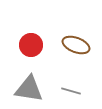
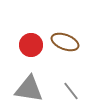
brown ellipse: moved 11 px left, 3 px up
gray line: rotated 36 degrees clockwise
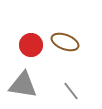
gray triangle: moved 6 px left, 4 px up
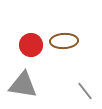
brown ellipse: moved 1 px left, 1 px up; rotated 24 degrees counterclockwise
gray line: moved 14 px right
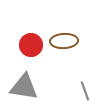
gray triangle: moved 1 px right, 2 px down
gray line: rotated 18 degrees clockwise
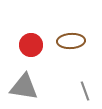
brown ellipse: moved 7 px right
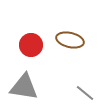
brown ellipse: moved 1 px left, 1 px up; rotated 16 degrees clockwise
gray line: moved 2 px down; rotated 30 degrees counterclockwise
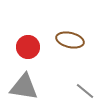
red circle: moved 3 px left, 2 px down
gray line: moved 2 px up
